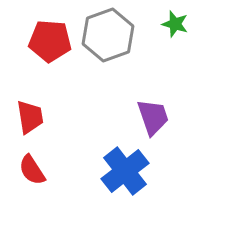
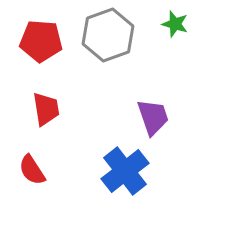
red pentagon: moved 9 px left
red trapezoid: moved 16 px right, 8 px up
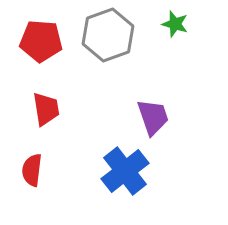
red semicircle: rotated 40 degrees clockwise
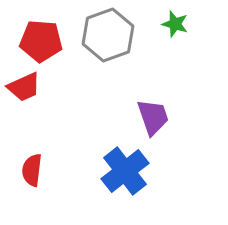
red trapezoid: moved 22 px left, 22 px up; rotated 75 degrees clockwise
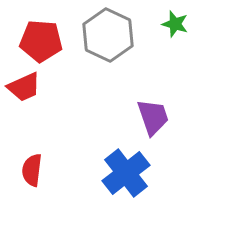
gray hexagon: rotated 15 degrees counterclockwise
blue cross: moved 1 px right, 2 px down
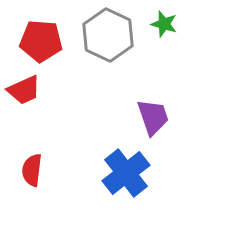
green star: moved 11 px left
red trapezoid: moved 3 px down
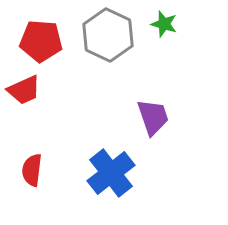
blue cross: moved 15 px left
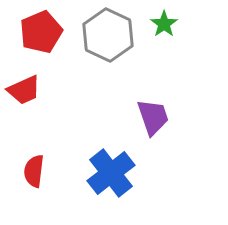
green star: rotated 20 degrees clockwise
red pentagon: moved 9 px up; rotated 27 degrees counterclockwise
red semicircle: moved 2 px right, 1 px down
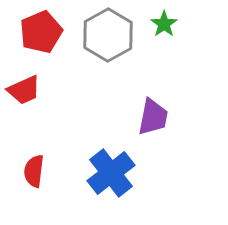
gray hexagon: rotated 6 degrees clockwise
purple trapezoid: rotated 30 degrees clockwise
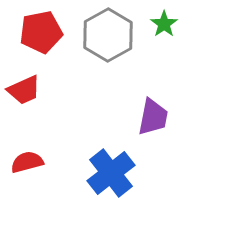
red pentagon: rotated 12 degrees clockwise
red semicircle: moved 7 px left, 9 px up; rotated 68 degrees clockwise
